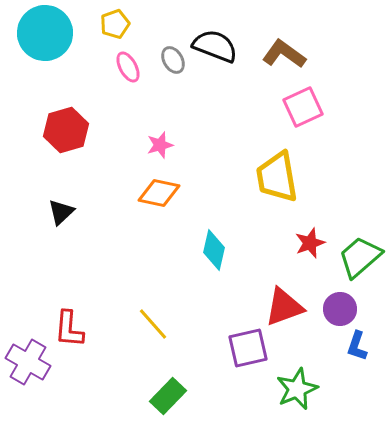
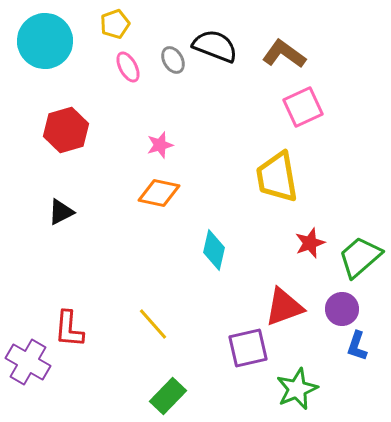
cyan circle: moved 8 px down
black triangle: rotated 16 degrees clockwise
purple circle: moved 2 px right
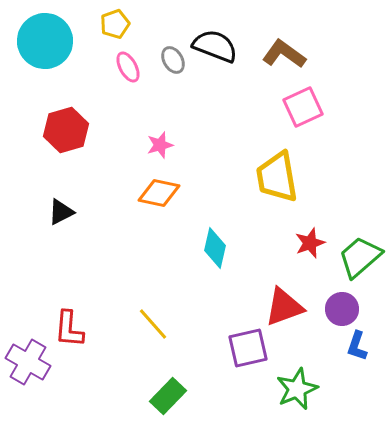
cyan diamond: moved 1 px right, 2 px up
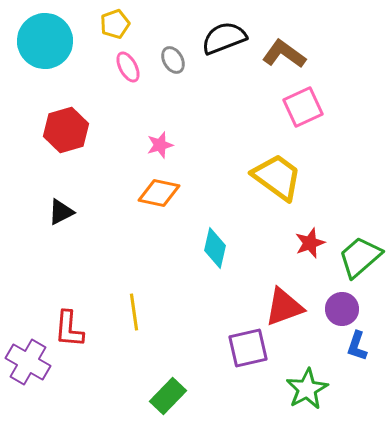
black semicircle: moved 9 px right, 8 px up; rotated 42 degrees counterclockwise
yellow trapezoid: rotated 136 degrees clockwise
yellow line: moved 19 px left, 12 px up; rotated 33 degrees clockwise
green star: moved 10 px right; rotated 6 degrees counterclockwise
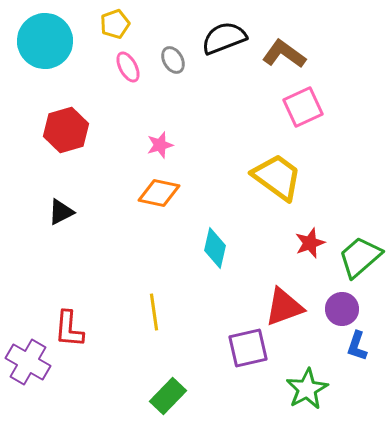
yellow line: moved 20 px right
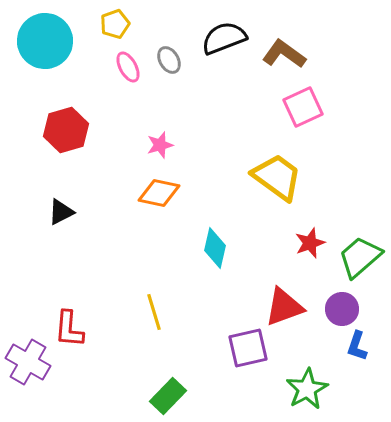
gray ellipse: moved 4 px left
yellow line: rotated 9 degrees counterclockwise
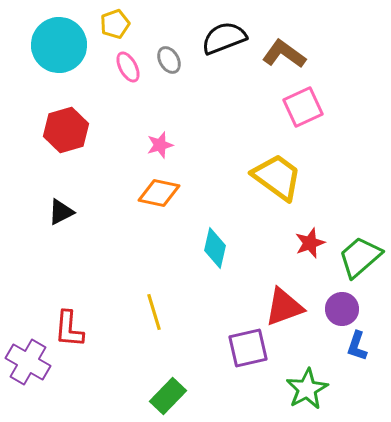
cyan circle: moved 14 px right, 4 px down
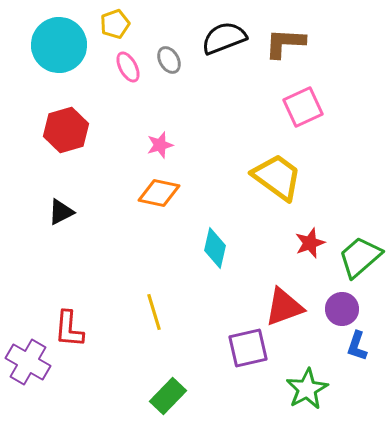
brown L-shape: moved 1 px right, 11 px up; rotated 33 degrees counterclockwise
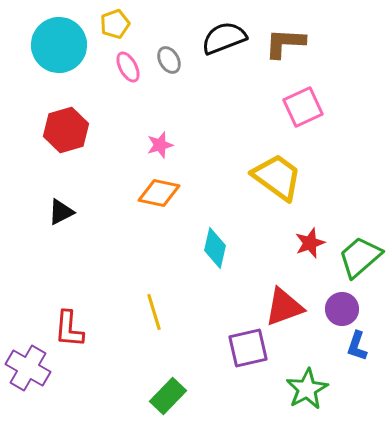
purple cross: moved 6 px down
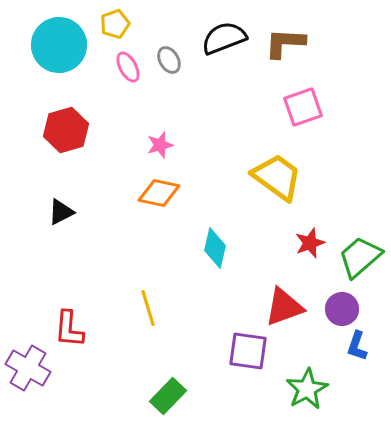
pink square: rotated 6 degrees clockwise
yellow line: moved 6 px left, 4 px up
purple square: moved 3 px down; rotated 21 degrees clockwise
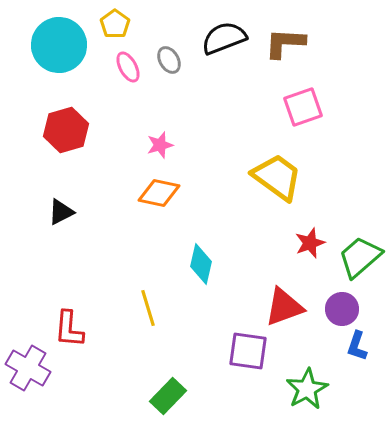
yellow pentagon: rotated 16 degrees counterclockwise
cyan diamond: moved 14 px left, 16 px down
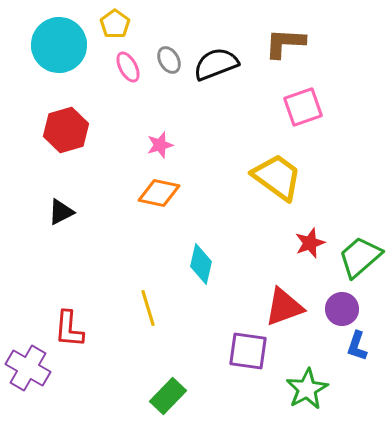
black semicircle: moved 8 px left, 26 px down
